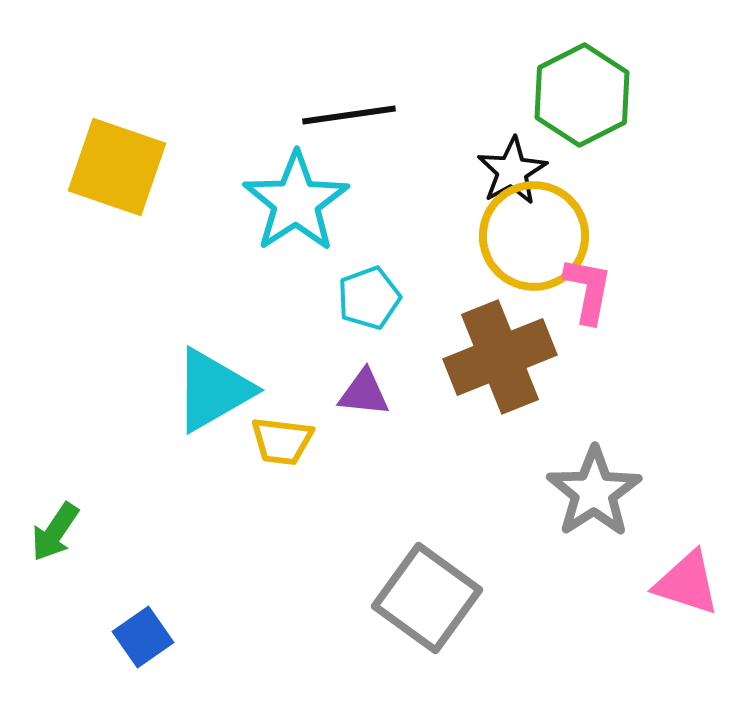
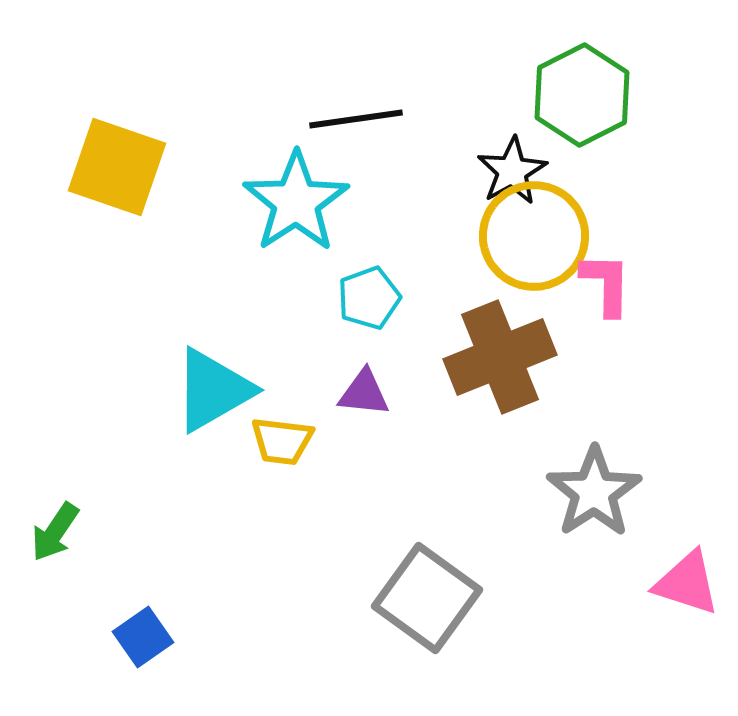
black line: moved 7 px right, 4 px down
pink L-shape: moved 18 px right, 6 px up; rotated 10 degrees counterclockwise
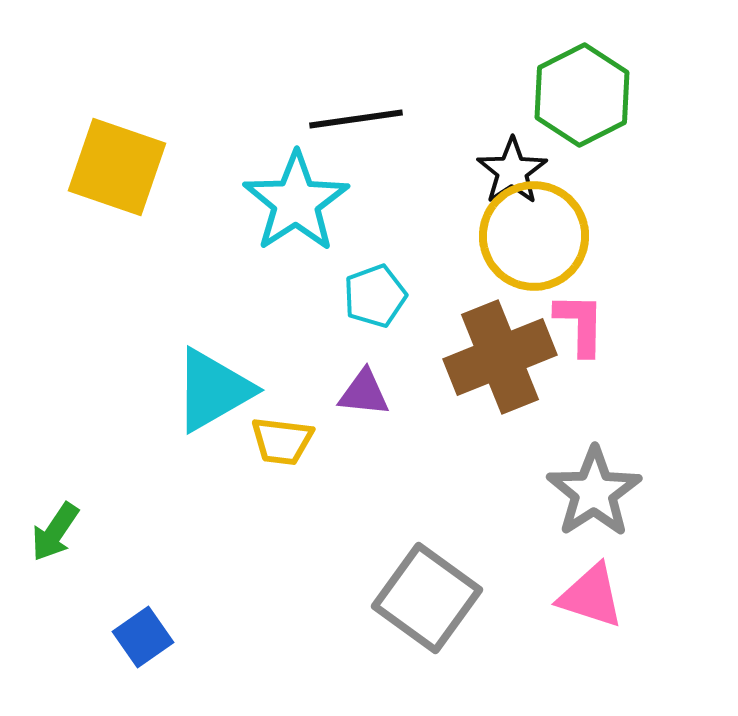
black star: rotated 4 degrees counterclockwise
pink L-shape: moved 26 px left, 40 px down
cyan pentagon: moved 6 px right, 2 px up
pink triangle: moved 96 px left, 13 px down
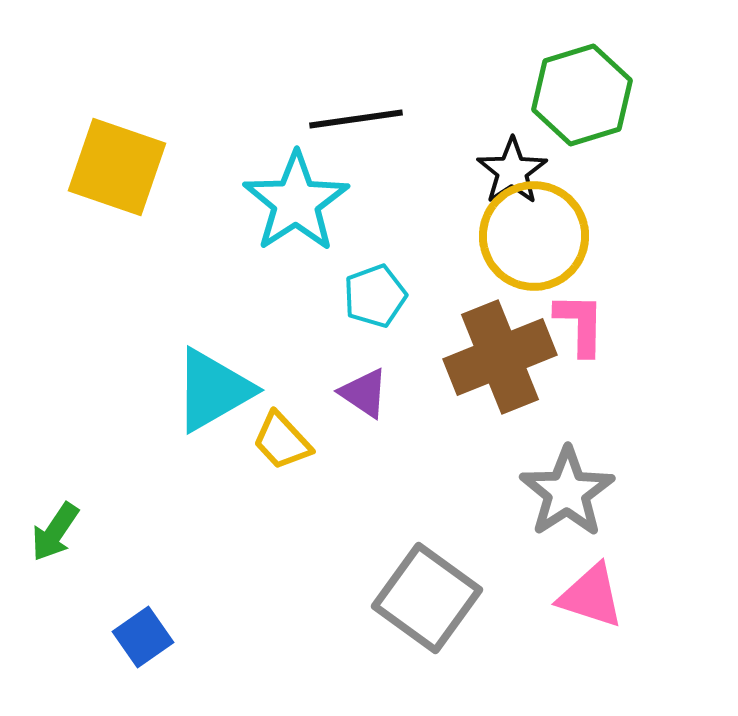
green hexagon: rotated 10 degrees clockwise
purple triangle: rotated 28 degrees clockwise
yellow trapezoid: rotated 40 degrees clockwise
gray star: moved 27 px left
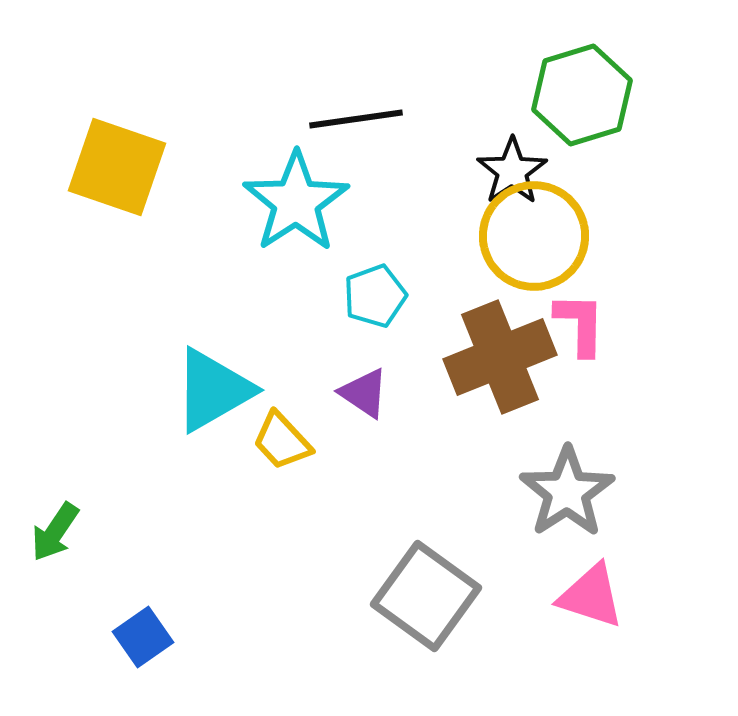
gray square: moved 1 px left, 2 px up
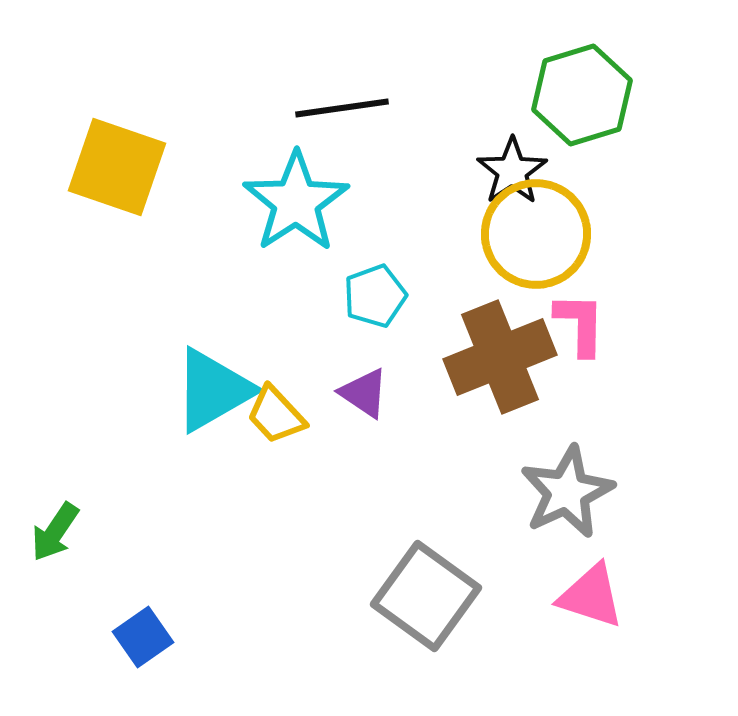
black line: moved 14 px left, 11 px up
yellow circle: moved 2 px right, 2 px up
yellow trapezoid: moved 6 px left, 26 px up
gray star: rotated 8 degrees clockwise
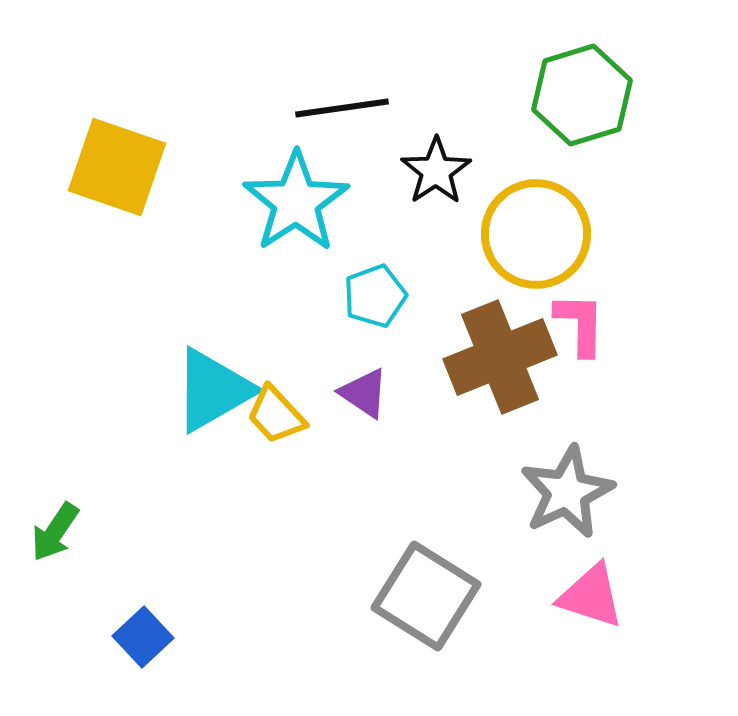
black star: moved 76 px left
gray square: rotated 4 degrees counterclockwise
blue square: rotated 8 degrees counterclockwise
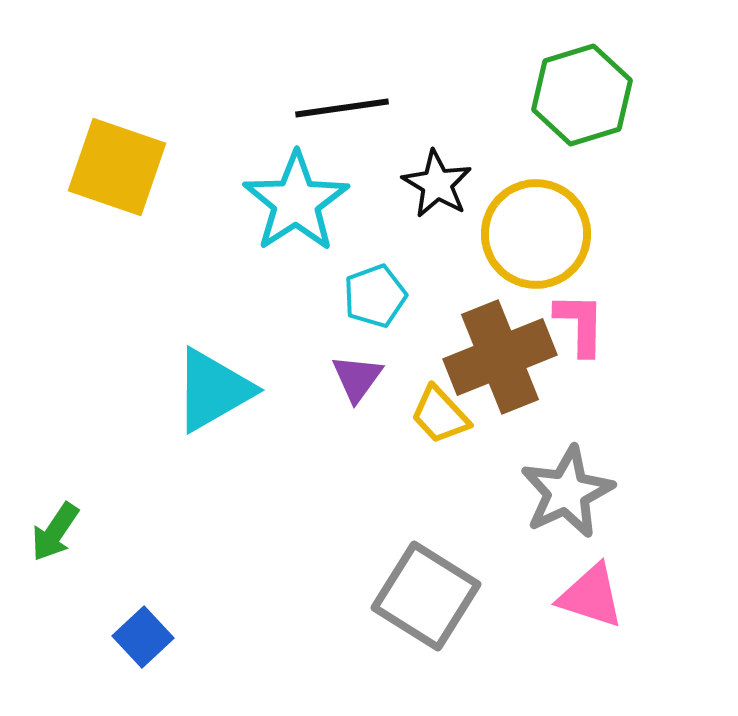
black star: moved 1 px right, 13 px down; rotated 8 degrees counterclockwise
purple triangle: moved 7 px left, 15 px up; rotated 32 degrees clockwise
yellow trapezoid: moved 164 px right
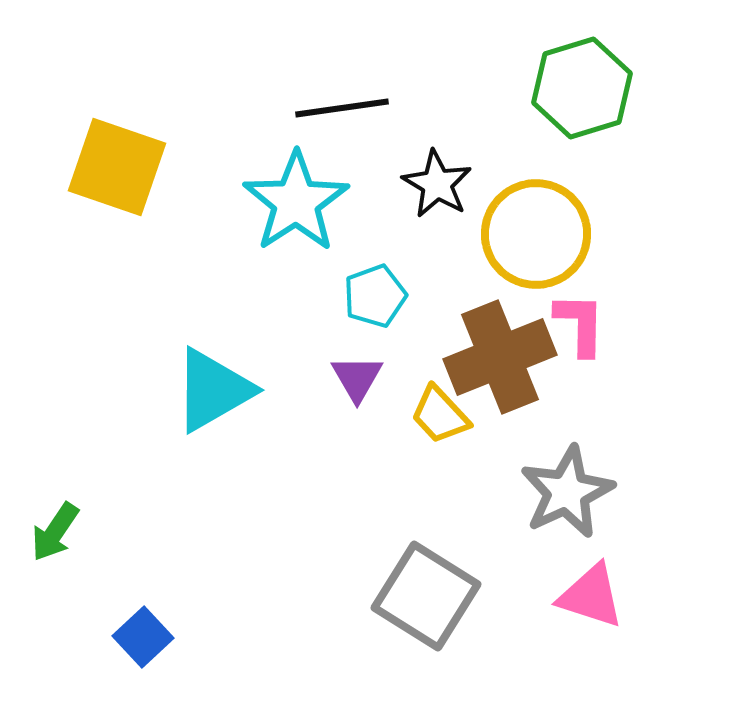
green hexagon: moved 7 px up
purple triangle: rotated 6 degrees counterclockwise
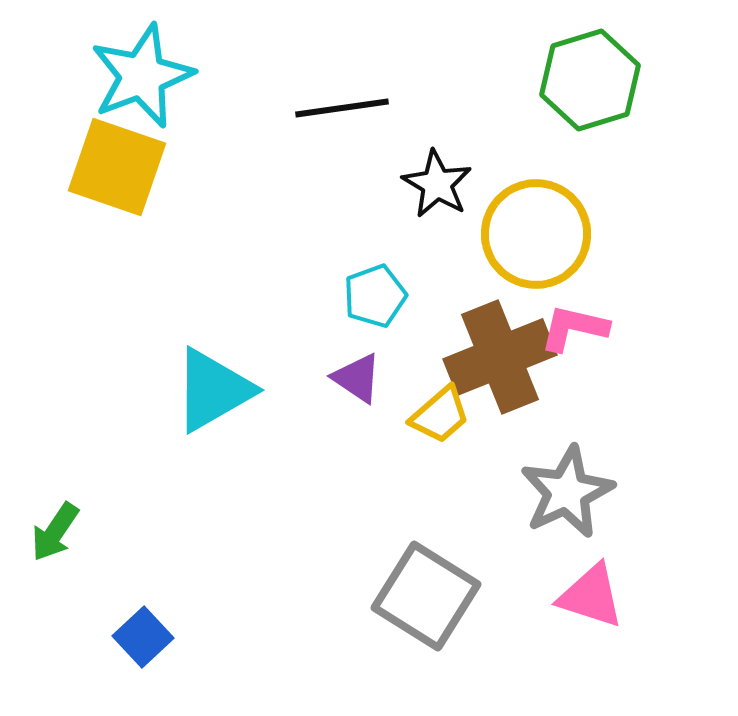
green hexagon: moved 8 px right, 8 px up
cyan star: moved 154 px left, 126 px up; rotated 12 degrees clockwise
pink L-shape: moved 6 px left, 4 px down; rotated 78 degrees counterclockwise
purple triangle: rotated 26 degrees counterclockwise
yellow trapezoid: rotated 88 degrees counterclockwise
